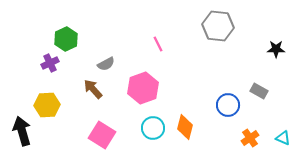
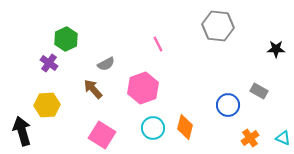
purple cross: moved 1 px left; rotated 30 degrees counterclockwise
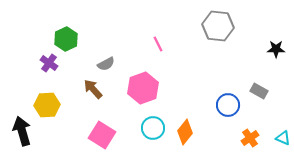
orange diamond: moved 5 px down; rotated 25 degrees clockwise
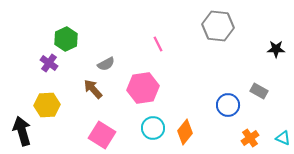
pink hexagon: rotated 12 degrees clockwise
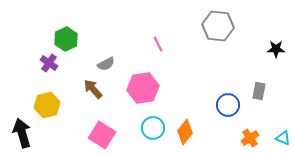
gray rectangle: rotated 72 degrees clockwise
yellow hexagon: rotated 10 degrees counterclockwise
black arrow: moved 2 px down
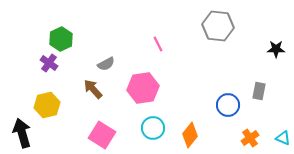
green hexagon: moved 5 px left
orange diamond: moved 5 px right, 3 px down
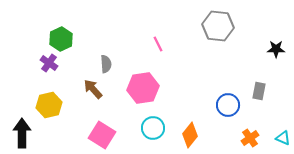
gray semicircle: rotated 66 degrees counterclockwise
yellow hexagon: moved 2 px right
black arrow: rotated 16 degrees clockwise
